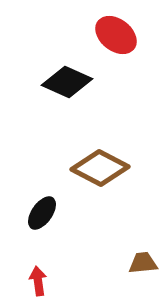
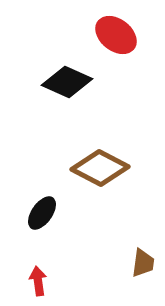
brown trapezoid: rotated 104 degrees clockwise
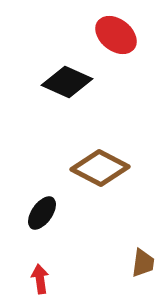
red arrow: moved 2 px right, 2 px up
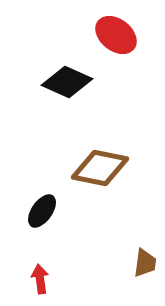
brown diamond: rotated 16 degrees counterclockwise
black ellipse: moved 2 px up
brown trapezoid: moved 2 px right
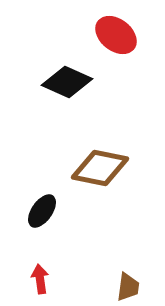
brown trapezoid: moved 17 px left, 24 px down
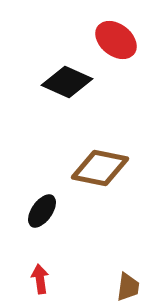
red ellipse: moved 5 px down
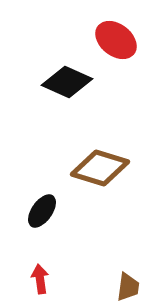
brown diamond: rotated 6 degrees clockwise
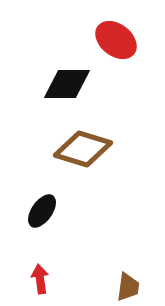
black diamond: moved 2 px down; rotated 24 degrees counterclockwise
brown diamond: moved 17 px left, 19 px up
